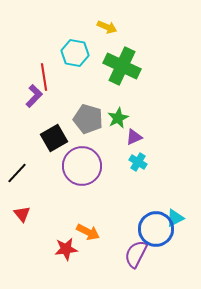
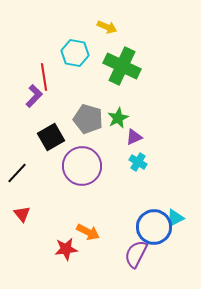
black square: moved 3 px left, 1 px up
blue circle: moved 2 px left, 2 px up
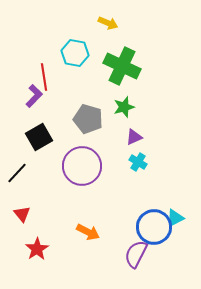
yellow arrow: moved 1 px right, 4 px up
green star: moved 6 px right, 11 px up; rotated 10 degrees clockwise
black square: moved 12 px left
red star: moved 29 px left; rotated 25 degrees counterclockwise
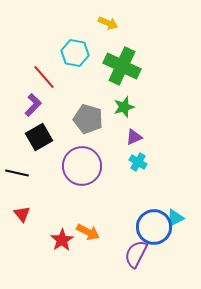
red line: rotated 32 degrees counterclockwise
purple L-shape: moved 1 px left, 9 px down
black line: rotated 60 degrees clockwise
red star: moved 25 px right, 9 px up
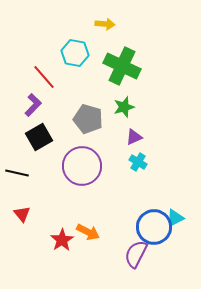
yellow arrow: moved 3 px left, 1 px down; rotated 18 degrees counterclockwise
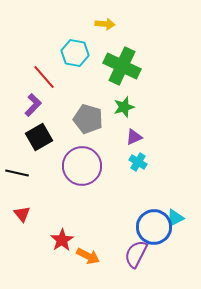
orange arrow: moved 24 px down
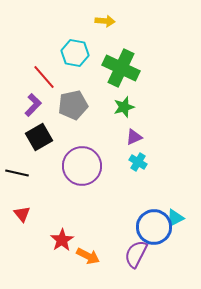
yellow arrow: moved 3 px up
green cross: moved 1 px left, 2 px down
gray pentagon: moved 15 px left, 14 px up; rotated 28 degrees counterclockwise
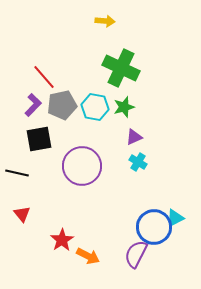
cyan hexagon: moved 20 px right, 54 px down
gray pentagon: moved 11 px left
black square: moved 2 px down; rotated 20 degrees clockwise
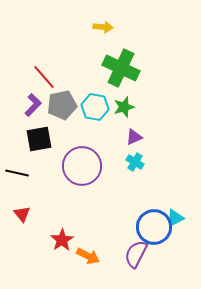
yellow arrow: moved 2 px left, 6 px down
cyan cross: moved 3 px left
